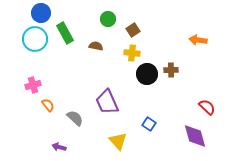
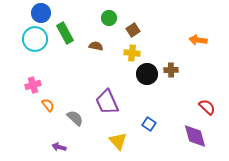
green circle: moved 1 px right, 1 px up
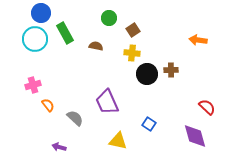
yellow triangle: rotated 36 degrees counterclockwise
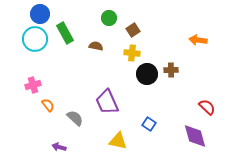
blue circle: moved 1 px left, 1 px down
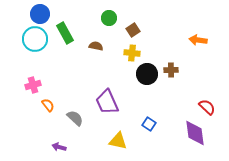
purple diamond: moved 3 px up; rotated 8 degrees clockwise
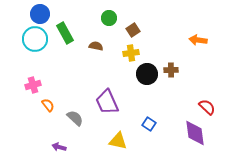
yellow cross: moved 1 px left; rotated 14 degrees counterclockwise
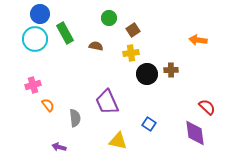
gray semicircle: rotated 42 degrees clockwise
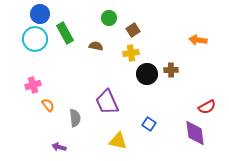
red semicircle: rotated 108 degrees clockwise
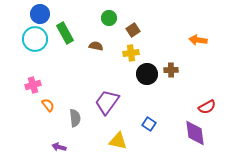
purple trapezoid: rotated 60 degrees clockwise
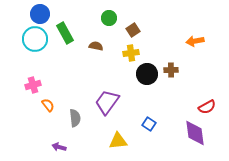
orange arrow: moved 3 px left, 1 px down; rotated 18 degrees counterclockwise
yellow triangle: rotated 18 degrees counterclockwise
